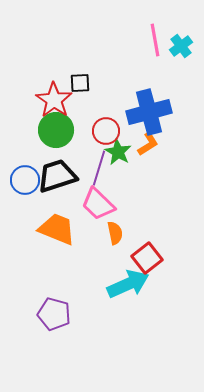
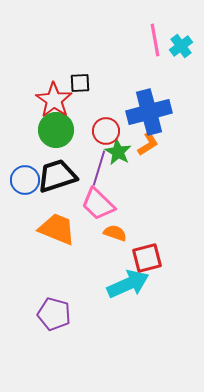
orange semicircle: rotated 60 degrees counterclockwise
red square: rotated 24 degrees clockwise
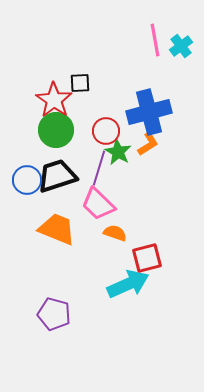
blue circle: moved 2 px right
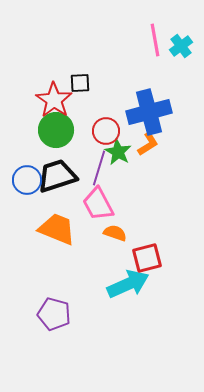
pink trapezoid: rotated 18 degrees clockwise
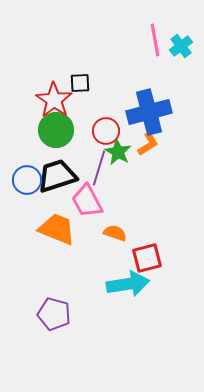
pink trapezoid: moved 11 px left, 3 px up
cyan arrow: rotated 15 degrees clockwise
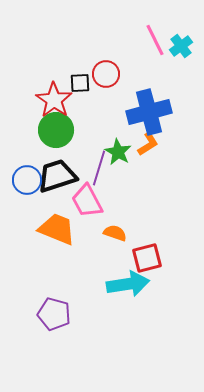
pink line: rotated 16 degrees counterclockwise
red circle: moved 57 px up
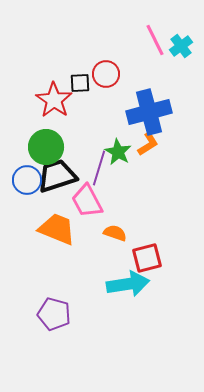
green circle: moved 10 px left, 17 px down
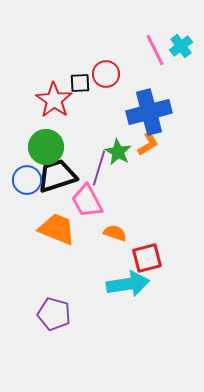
pink line: moved 10 px down
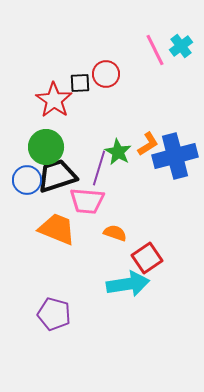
blue cross: moved 26 px right, 44 px down
pink trapezoid: rotated 57 degrees counterclockwise
red square: rotated 20 degrees counterclockwise
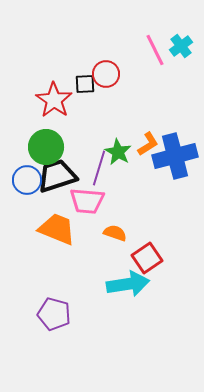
black square: moved 5 px right, 1 px down
